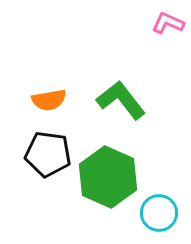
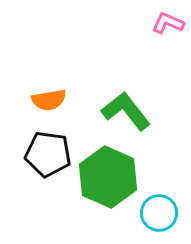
green L-shape: moved 5 px right, 11 px down
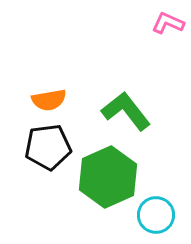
black pentagon: moved 7 px up; rotated 15 degrees counterclockwise
green hexagon: rotated 12 degrees clockwise
cyan circle: moved 3 px left, 2 px down
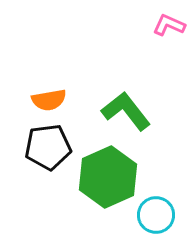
pink L-shape: moved 1 px right, 2 px down
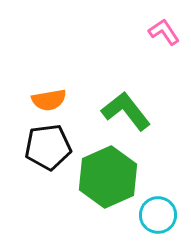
pink L-shape: moved 5 px left, 7 px down; rotated 32 degrees clockwise
cyan circle: moved 2 px right
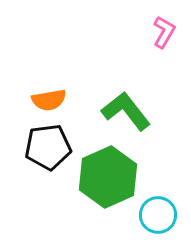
pink L-shape: rotated 64 degrees clockwise
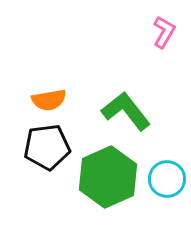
black pentagon: moved 1 px left
cyan circle: moved 9 px right, 36 px up
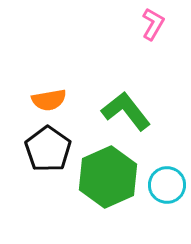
pink L-shape: moved 11 px left, 8 px up
black pentagon: moved 1 px right, 2 px down; rotated 30 degrees counterclockwise
cyan circle: moved 6 px down
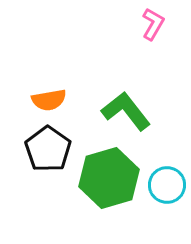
green hexagon: moved 1 px right, 1 px down; rotated 8 degrees clockwise
